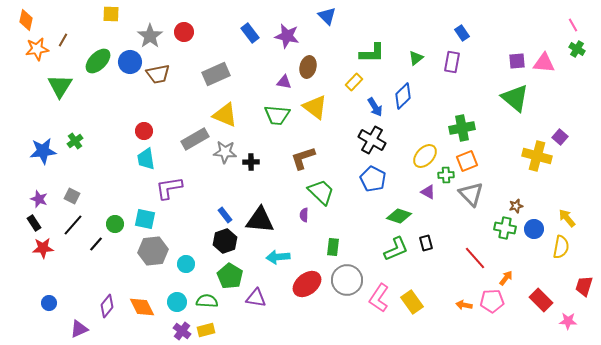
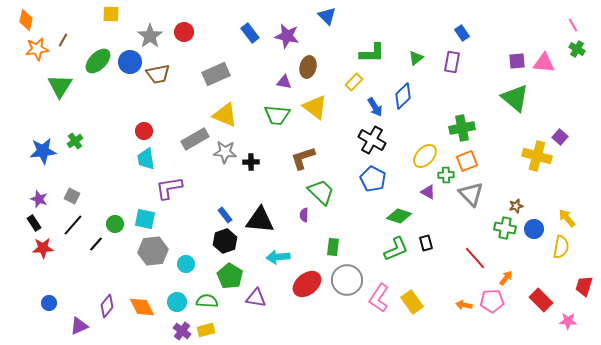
purple triangle at (79, 329): moved 3 px up
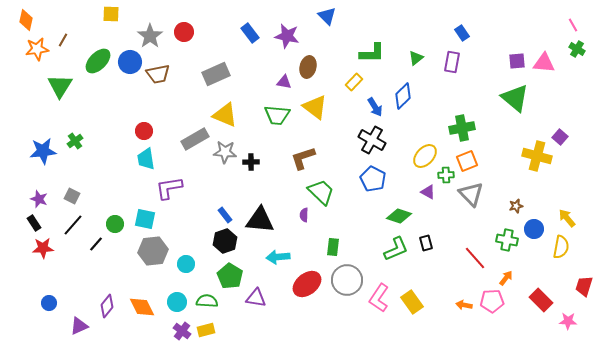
green cross at (505, 228): moved 2 px right, 12 px down
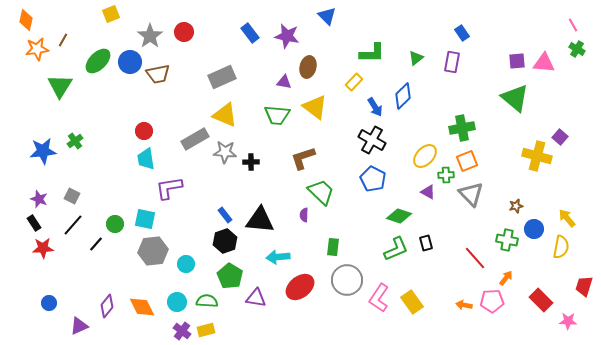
yellow square at (111, 14): rotated 24 degrees counterclockwise
gray rectangle at (216, 74): moved 6 px right, 3 px down
red ellipse at (307, 284): moved 7 px left, 3 px down
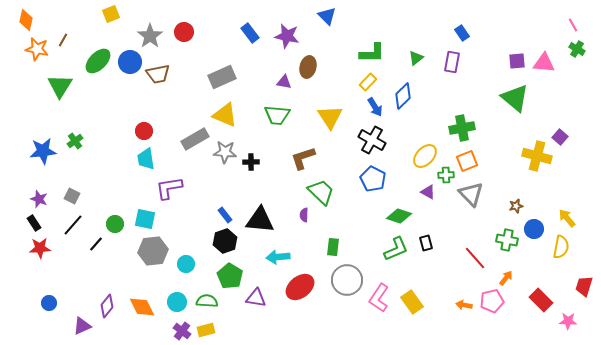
orange star at (37, 49): rotated 20 degrees clockwise
yellow rectangle at (354, 82): moved 14 px right
yellow triangle at (315, 107): moved 15 px right, 10 px down; rotated 20 degrees clockwise
red star at (43, 248): moved 3 px left
pink pentagon at (492, 301): rotated 10 degrees counterclockwise
purple triangle at (79, 326): moved 3 px right
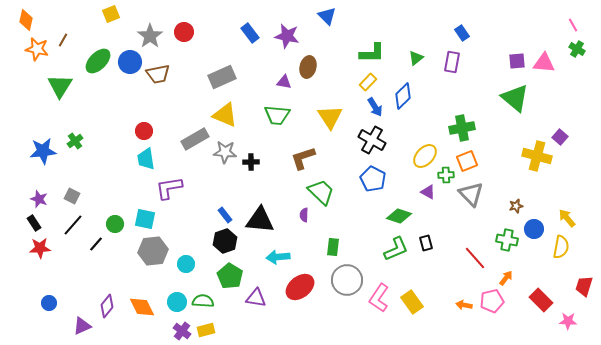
green semicircle at (207, 301): moved 4 px left
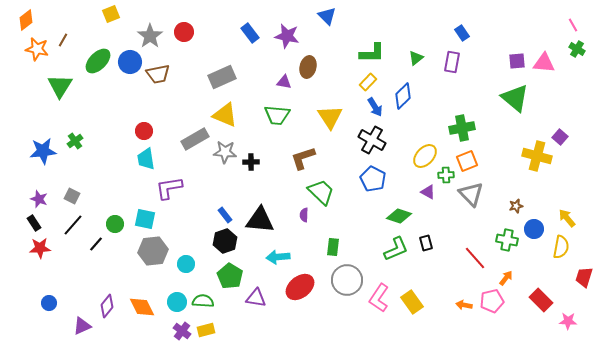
orange diamond at (26, 20): rotated 40 degrees clockwise
red trapezoid at (584, 286): moved 9 px up
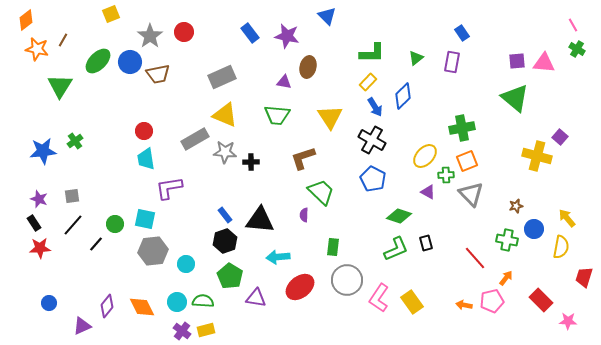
gray square at (72, 196): rotated 35 degrees counterclockwise
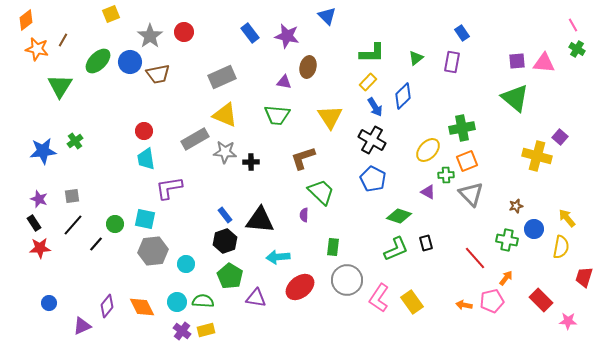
yellow ellipse at (425, 156): moved 3 px right, 6 px up
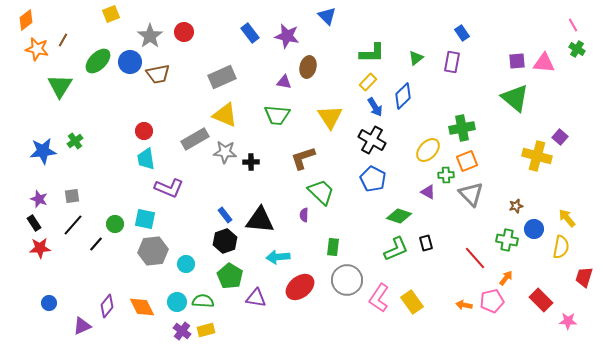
purple L-shape at (169, 188): rotated 148 degrees counterclockwise
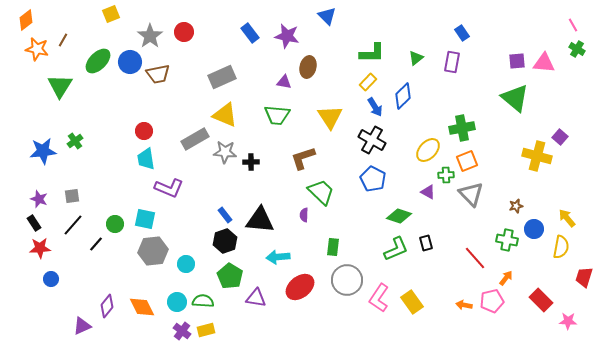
blue circle at (49, 303): moved 2 px right, 24 px up
